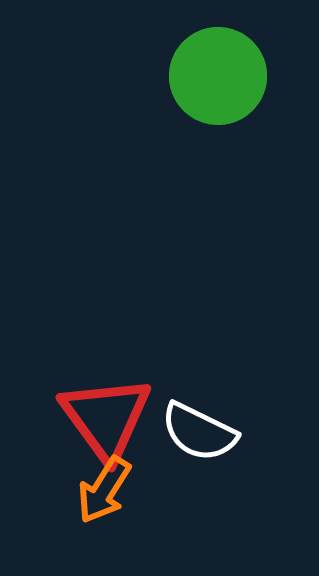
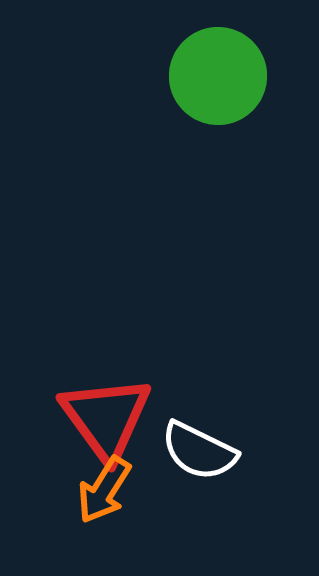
white semicircle: moved 19 px down
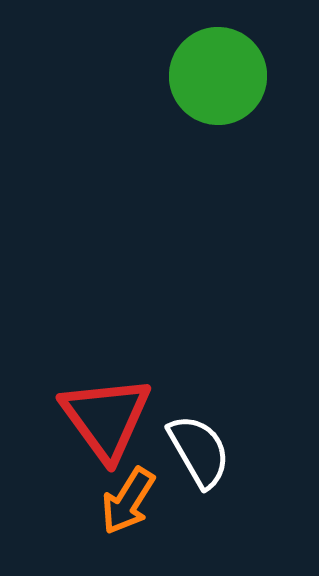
white semicircle: rotated 146 degrees counterclockwise
orange arrow: moved 24 px right, 11 px down
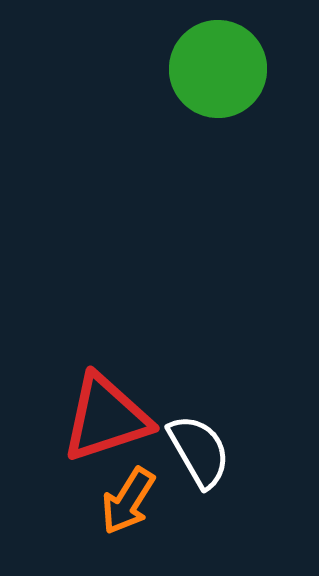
green circle: moved 7 px up
red triangle: rotated 48 degrees clockwise
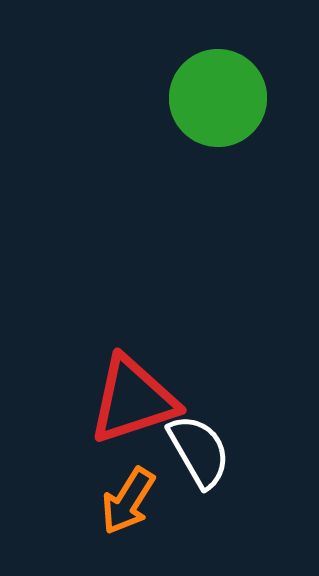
green circle: moved 29 px down
red triangle: moved 27 px right, 18 px up
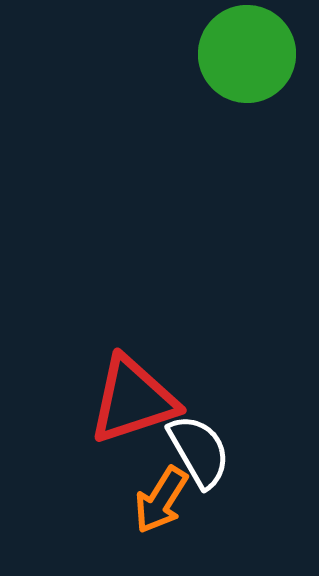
green circle: moved 29 px right, 44 px up
orange arrow: moved 33 px right, 1 px up
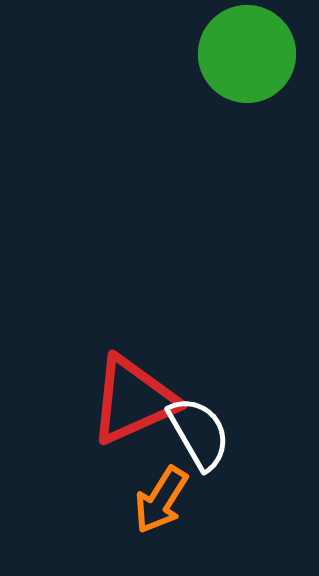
red triangle: rotated 6 degrees counterclockwise
white semicircle: moved 18 px up
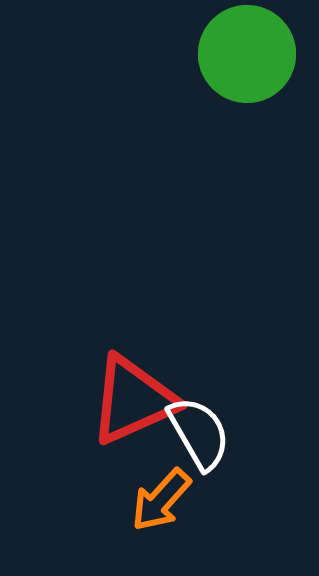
orange arrow: rotated 10 degrees clockwise
